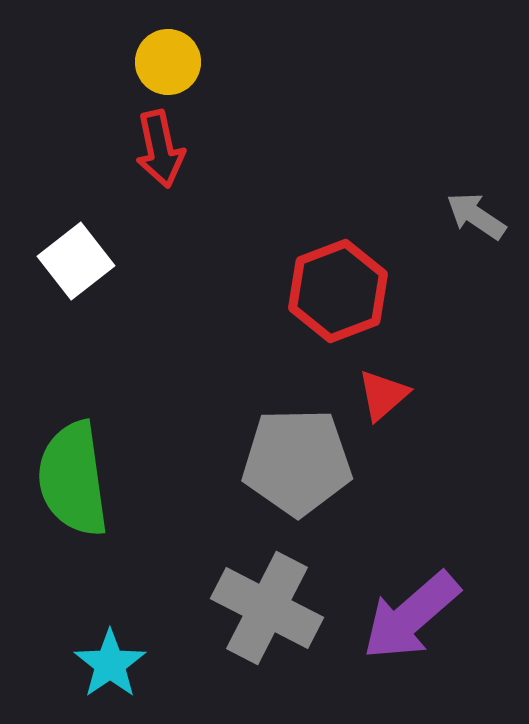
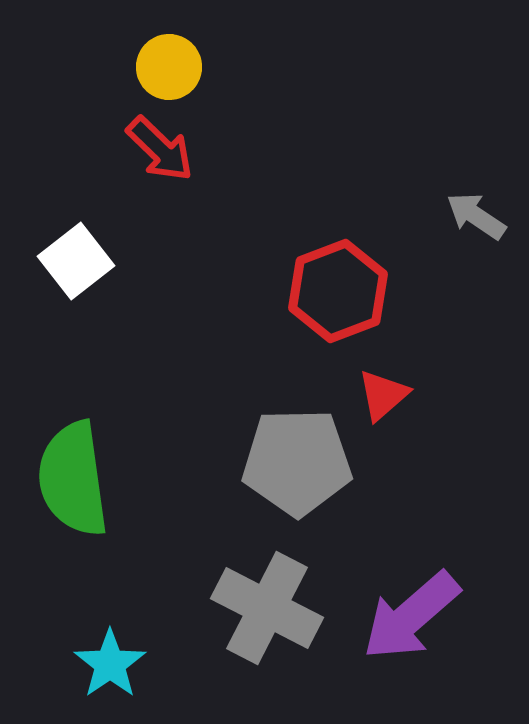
yellow circle: moved 1 px right, 5 px down
red arrow: rotated 34 degrees counterclockwise
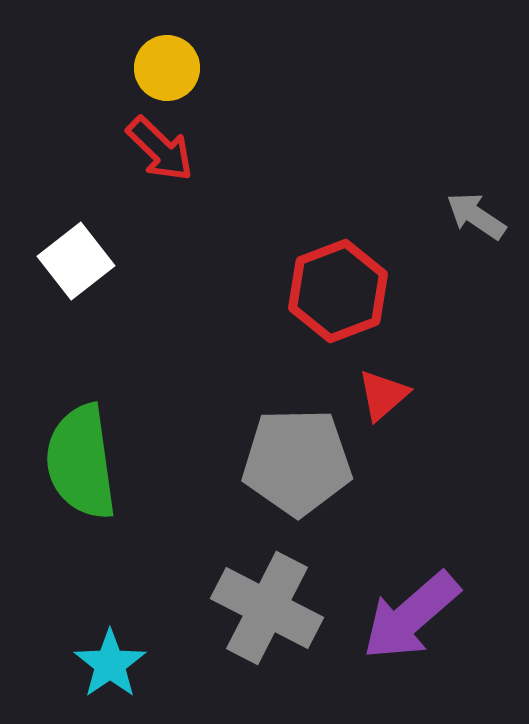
yellow circle: moved 2 px left, 1 px down
green semicircle: moved 8 px right, 17 px up
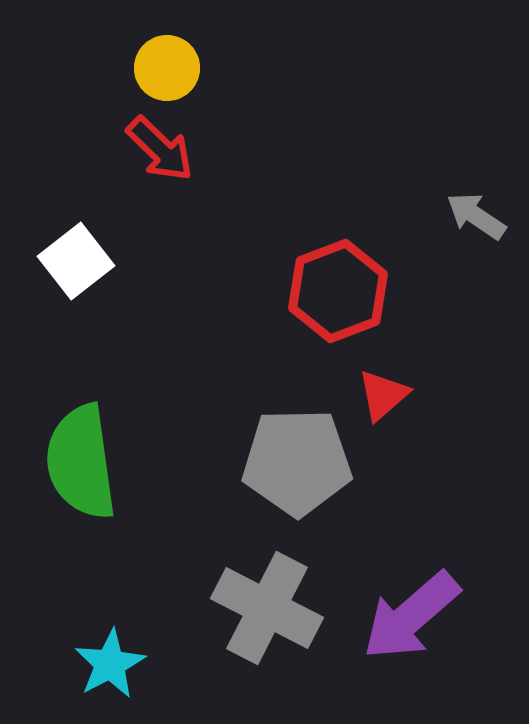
cyan star: rotated 6 degrees clockwise
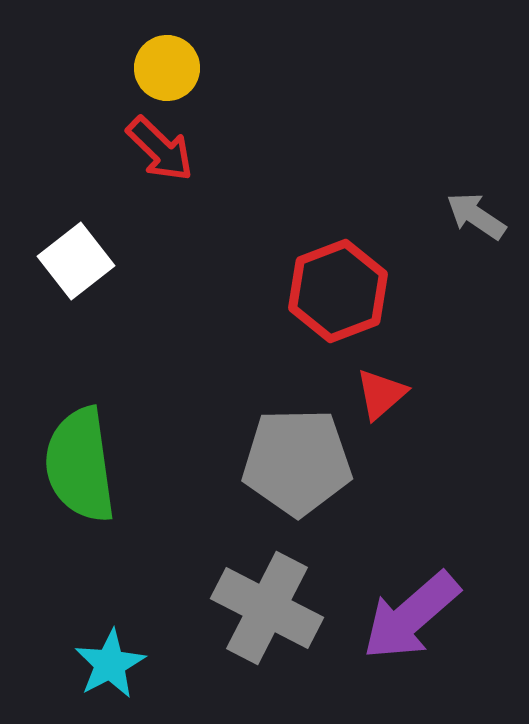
red triangle: moved 2 px left, 1 px up
green semicircle: moved 1 px left, 3 px down
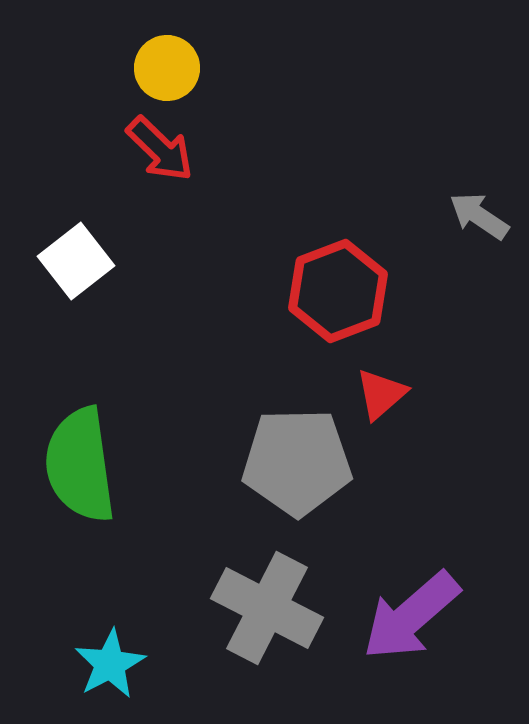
gray arrow: moved 3 px right
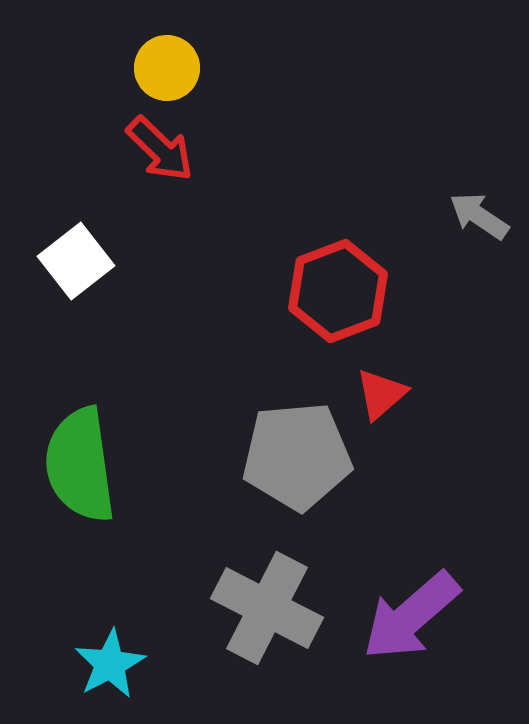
gray pentagon: moved 6 px up; rotated 4 degrees counterclockwise
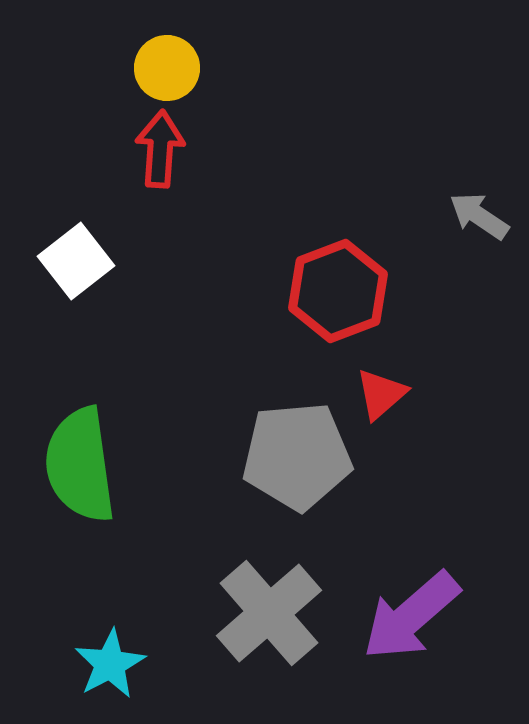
red arrow: rotated 130 degrees counterclockwise
gray cross: moved 2 px right, 5 px down; rotated 22 degrees clockwise
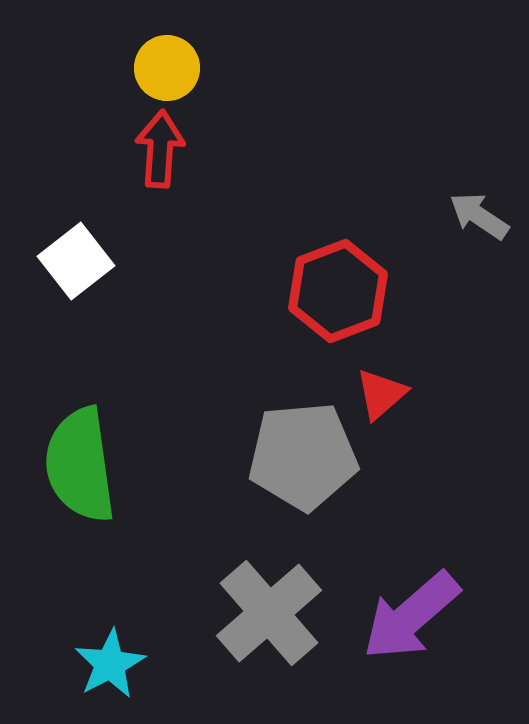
gray pentagon: moved 6 px right
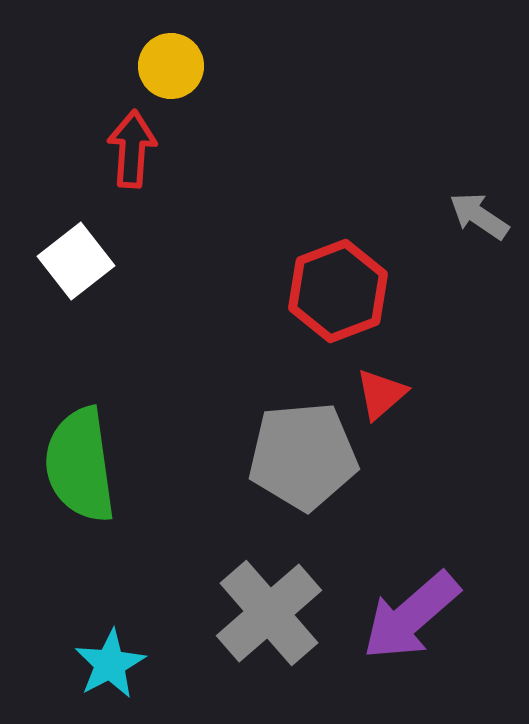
yellow circle: moved 4 px right, 2 px up
red arrow: moved 28 px left
